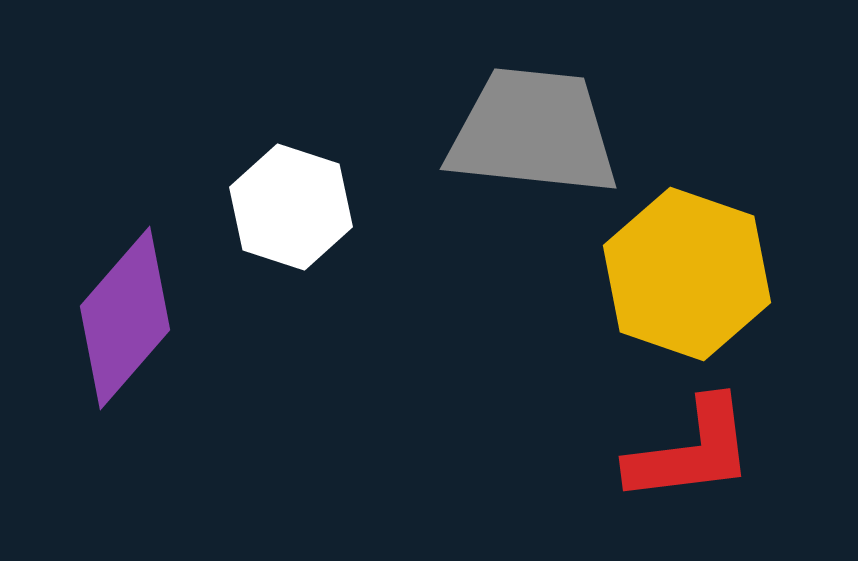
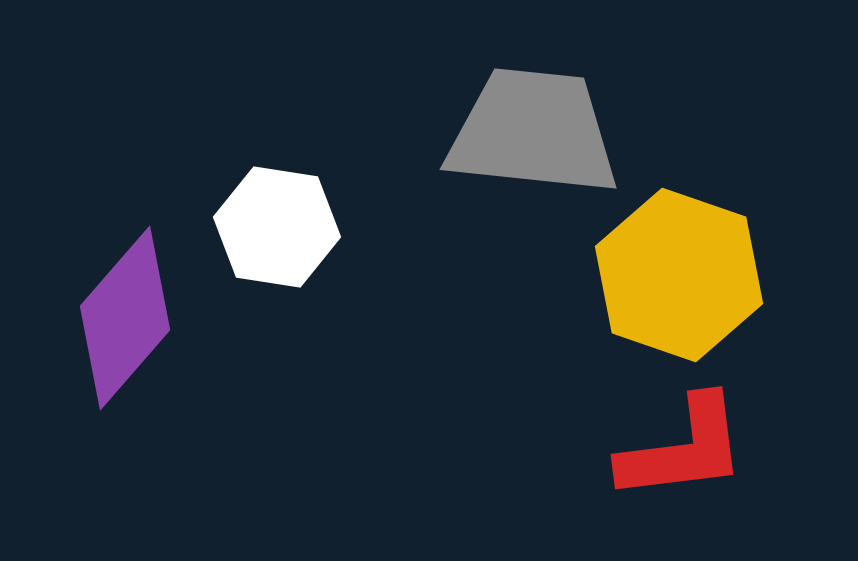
white hexagon: moved 14 px left, 20 px down; rotated 9 degrees counterclockwise
yellow hexagon: moved 8 px left, 1 px down
red L-shape: moved 8 px left, 2 px up
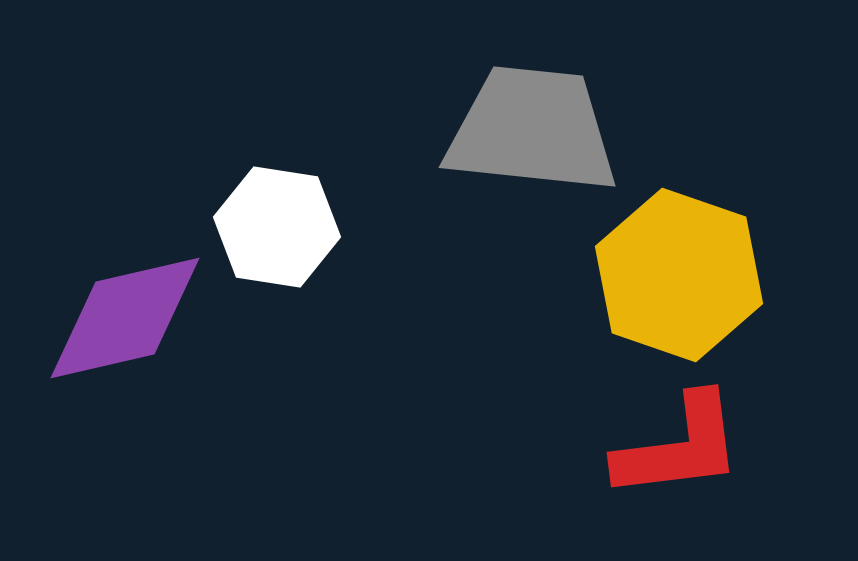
gray trapezoid: moved 1 px left, 2 px up
purple diamond: rotated 36 degrees clockwise
red L-shape: moved 4 px left, 2 px up
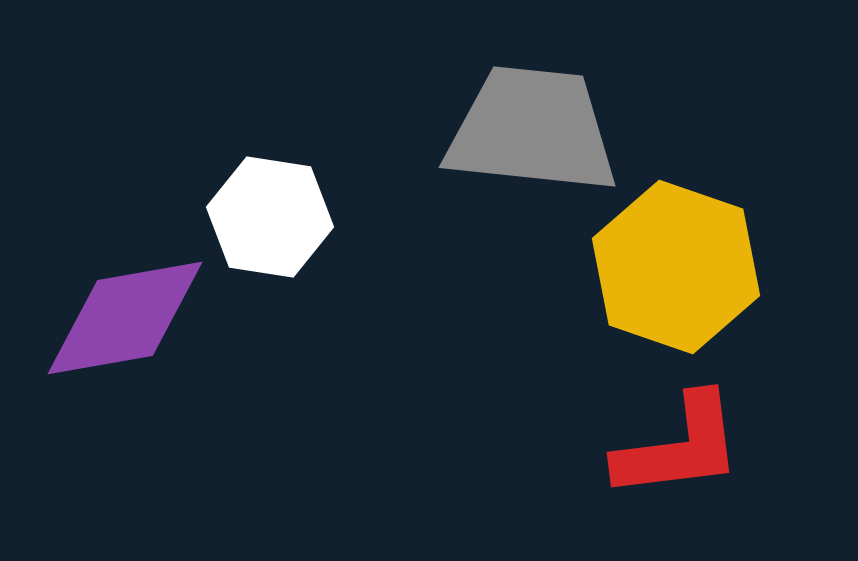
white hexagon: moved 7 px left, 10 px up
yellow hexagon: moved 3 px left, 8 px up
purple diamond: rotated 3 degrees clockwise
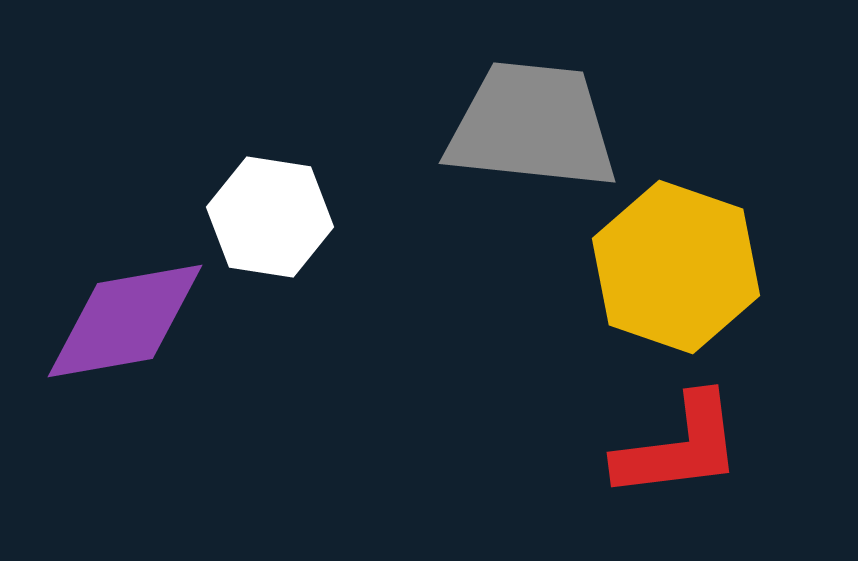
gray trapezoid: moved 4 px up
purple diamond: moved 3 px down
